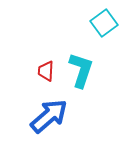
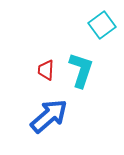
cyan square: moved 2 px left, 2 px down
red trapezoid: moved 1 px up
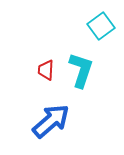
cyan square: moved 1 px left, 1 px down
blue arrow: moved 2 px right, 5 px down
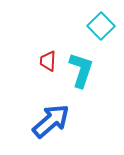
cyan square: rotated 8 degrees counterclockwise
red trapezoid: moved 2 px right, 9 px up
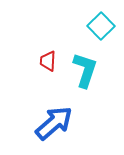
cyan L-shape: moved 4 px right
blue arrow: moved 3 px right, 2 px down
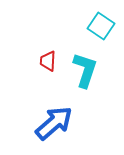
cyan square: rotated 12 degrees counterclockwise
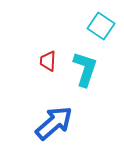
cyan L-shape: moved 1 px up
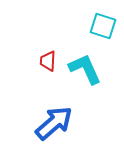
cyan square: moved 2 px right; rotated 16 degrees counterclockwise
cyan L-shape: rotated 42 degrees counterclockwise
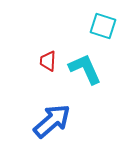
blue arrow: moved 2 px left, 2 px up
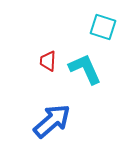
cyan square: moved 1 px down
